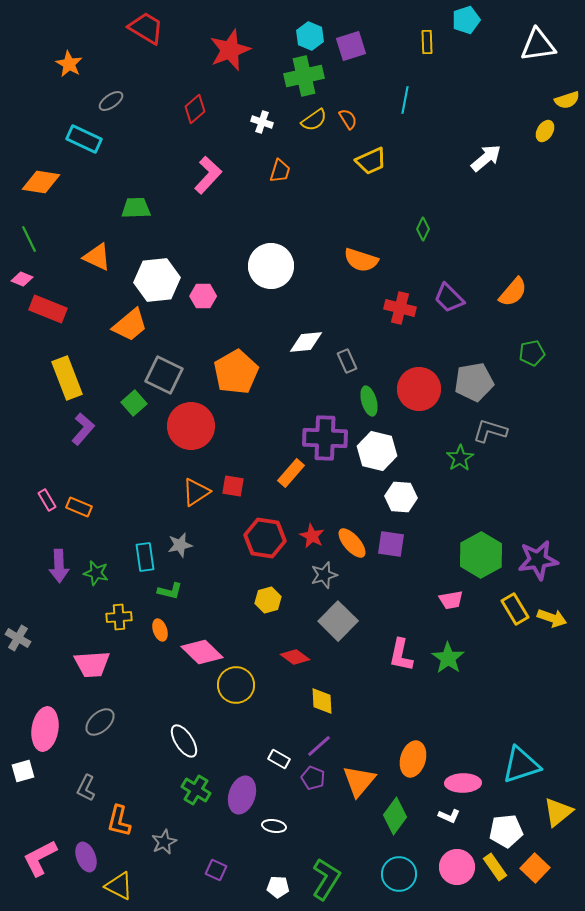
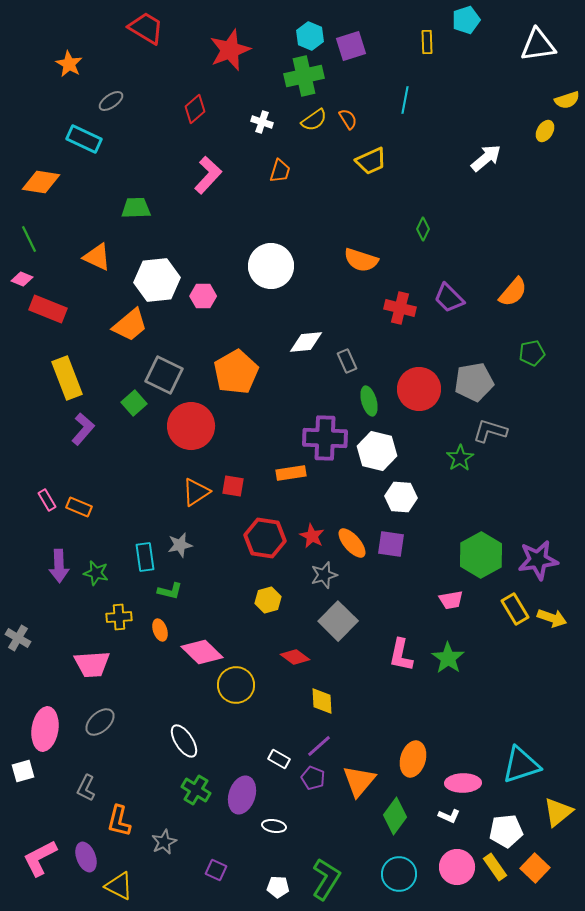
orange rectangle at (291, 473): rotated 40 degrees clockwise
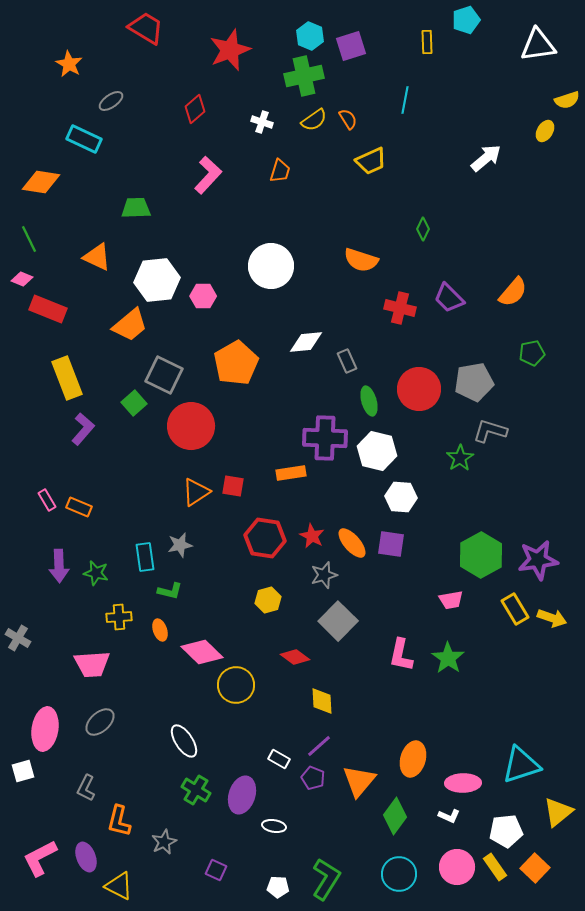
orange pentagon at (236, 372): moved 9 px up
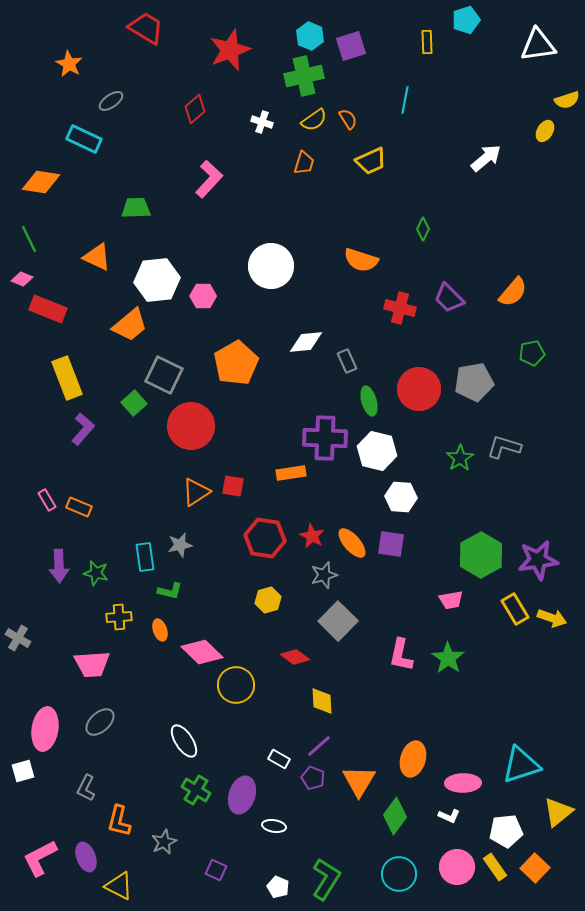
orange trapezoid at (280, 171): moved 24 px right, 8 px up
pink L-shape at (208, 175): moved 1 px right, 4 px down
gray L-shape at (490, 431): moved 14 px right, 16 px down
orange triangle at (359, 781): rotated 9 degrees counterclockwise
white pentagon at (278, 887): rotated 20 degrees clockwise
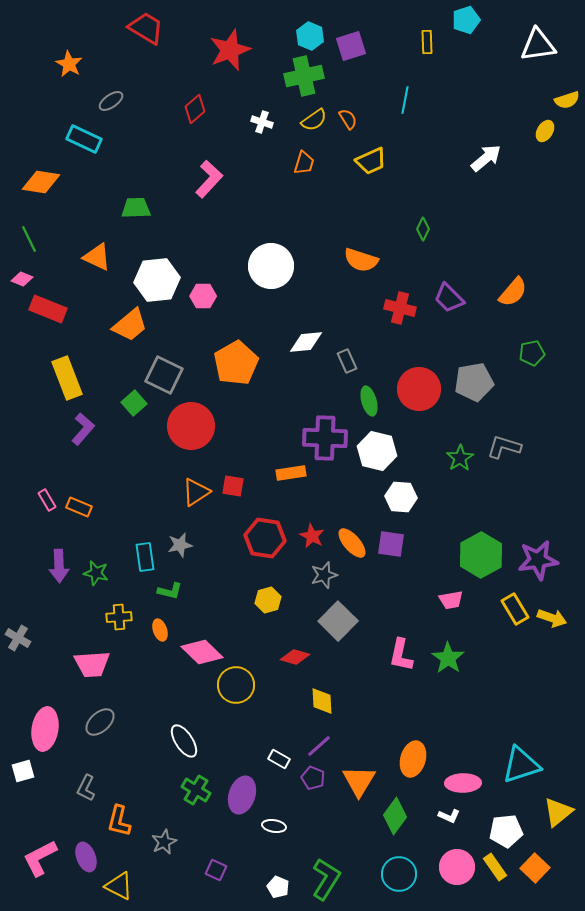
red diamond at (295, 657): rotated 20 degrees counterclockwise
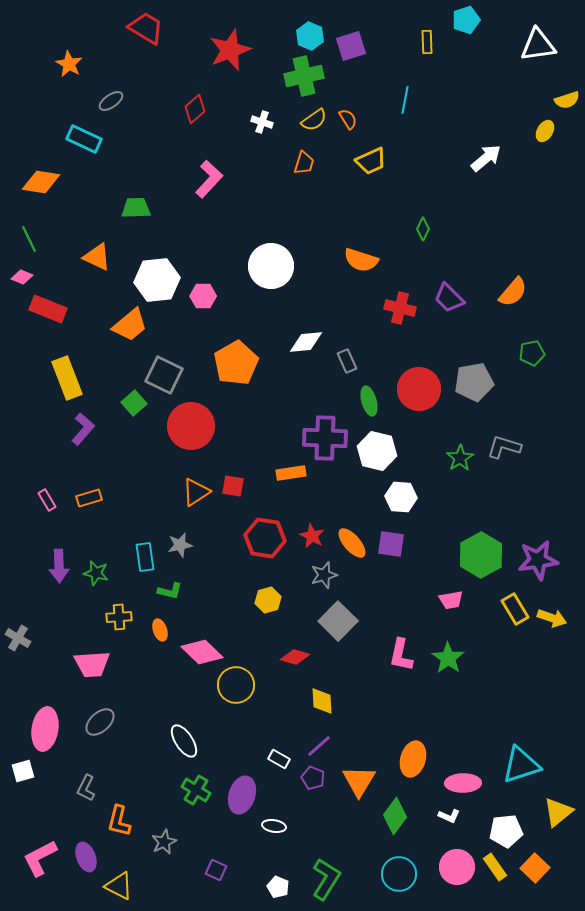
pink diamond at (22, 279): moved 2 px up
orange rectangle at (79, 507): moved 10 px right, 9 px up; rotated 40 degrees counterclockwise
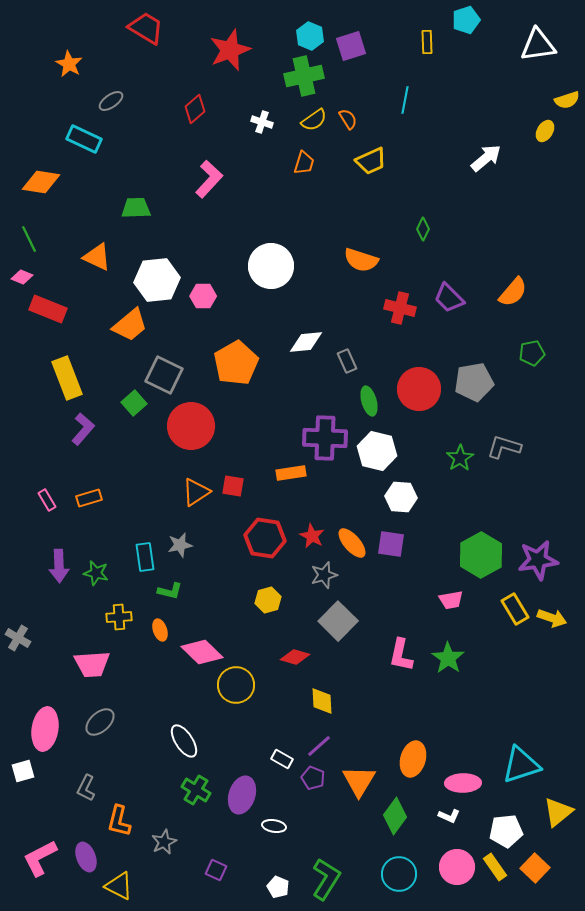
white rectangle at (279, 759): moved 3 px right
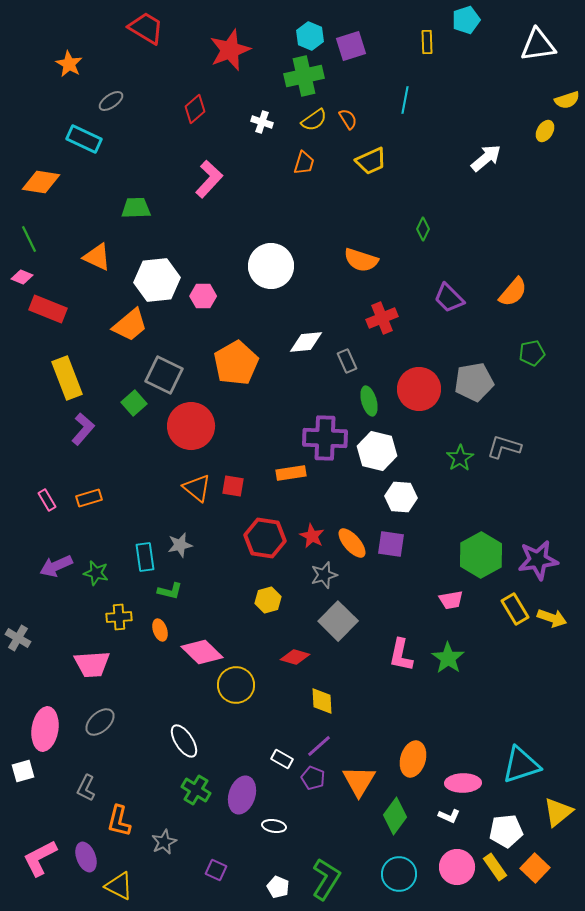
red cross at (400, 308): moved 18 px left, 10 px down; rotated 36 degrees counterclockwise
orange triangle at (196, 492): moved 1 px right, 4 px up; rotated 48 degrees counterclockwise
purple arrow at (59, 566): moved 3 px left; rotated 68 degrees clockwise
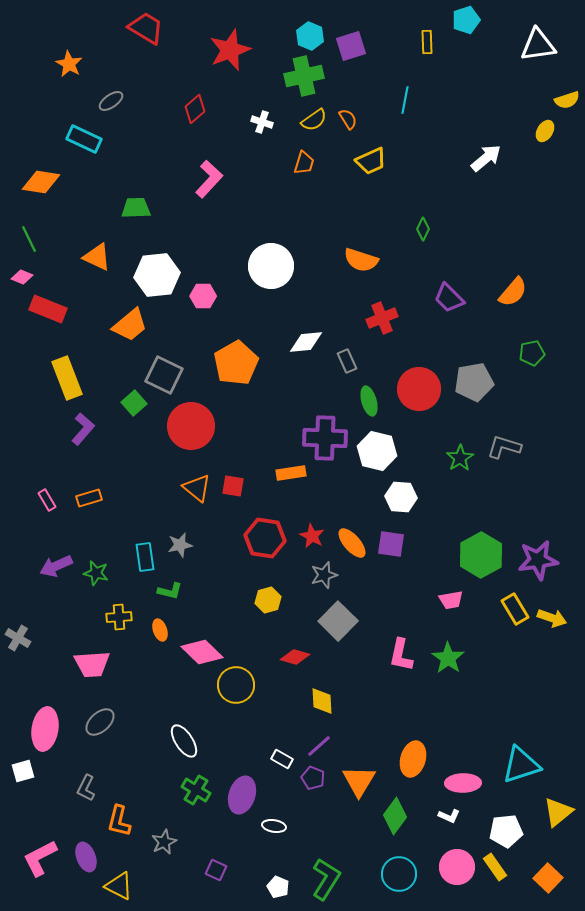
white hexagon at (157, 280): moved 5 px up
orange square at (535, 868): moved 13 px right, 10 px down
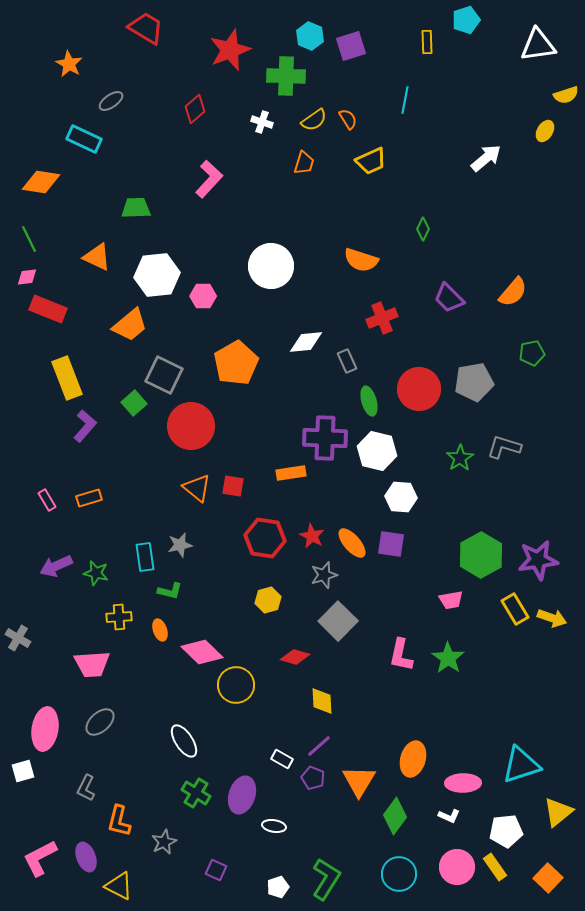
green cross at (304, 76): moved 18 px left; rotated 15 degrees clockwise
yellow semicircle at (567, 100): moved 1 px left, 5 px up
pink diamond at (22, 277): moved 5 px right; rotated 30 degrees counterclockwise
purple L-shape at (83, 429): moved 2 px right, 3 px up
green cross at (196, 790): moved 3 px down
white pentagon at (278, 887): rotated 30 degrees clockwise
